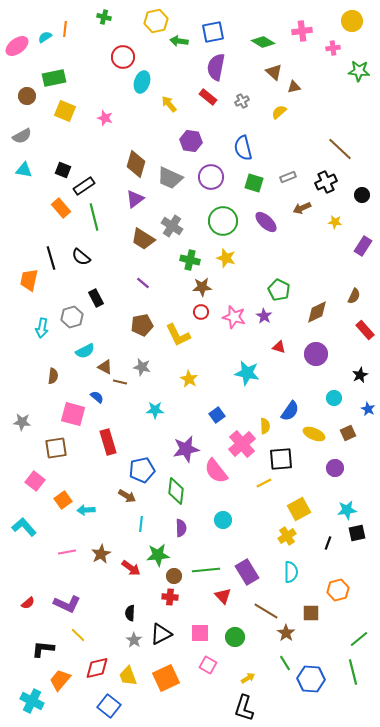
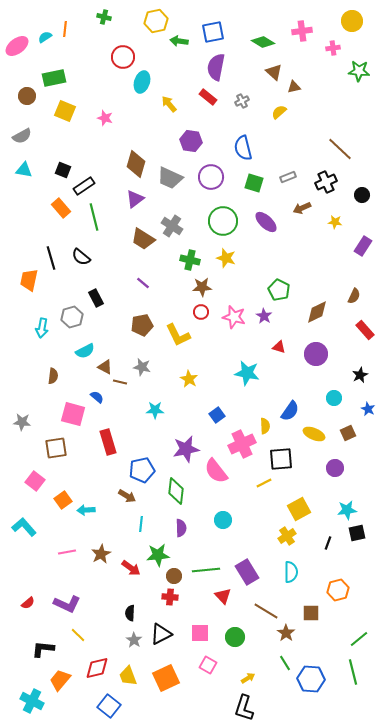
pink cross at (242, 444): rotated 16 degrees clockwise
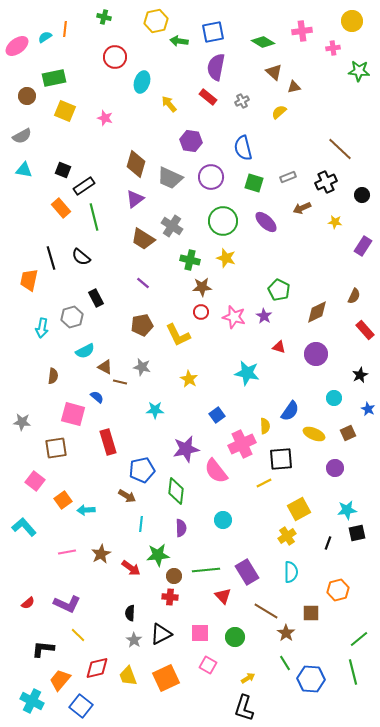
red circle at (123, 57): moved 8 px left
blue square at (109, 706): moved 28 px left
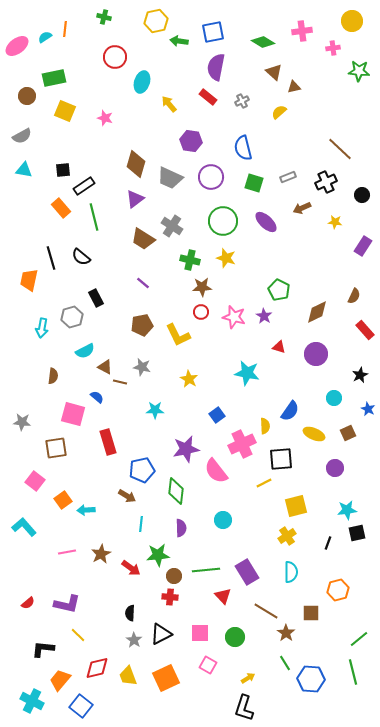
black square at (63, 170): rotated 28 degrees counterclockwise
yellow square at (299, 509): moved 3 px left, 3 px up; rotated 15 degrees clockwise
purple L-shape at (67, 604): rotated 12 degrees counterclockwise
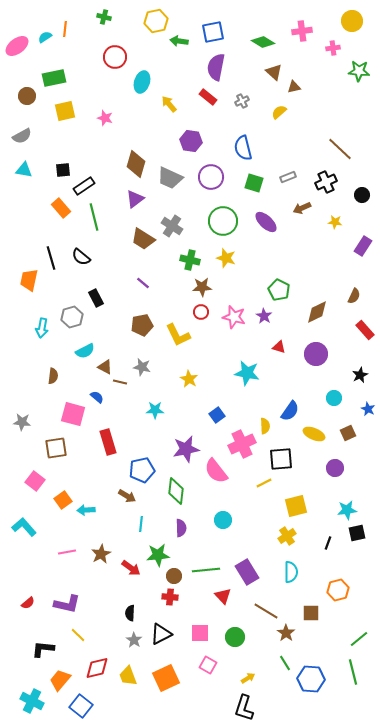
yellow square at (65, 111): rotated 35 degrees counterclockwise
